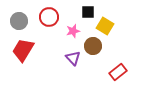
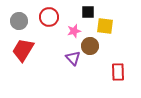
yellow square: rotated 24 degrees counterclockwise
pink star: moved 1 px right
brown circle: moved 3 px left
red rectangle: rotated 54 degrees counterclockwise
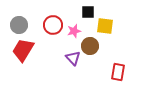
red circle: moved 4 px right, 8 px down
gray circle: moved 4 px down
red rectangle: rotated 12 degrees clockwise
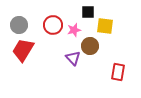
pink star: moved 1 px up
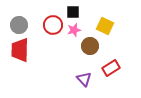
black square: moved 15 px left
yellow square: rotated 18 degrees clockwise
red trapezoid: moved 3 px left; rotated 30 degrees counterclockwise
purple triangle: moved 11 px right, 21 px down
red rectangle: moved 7 px left, 4 px up; rotated 48 degrees clockwise
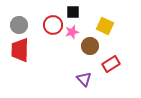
pink star: moved 2 px left, 2 px down
red rectangle: moved 4 px up
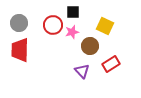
gray circle: moved 2 px up
purple triangle: moved 2 px left, 8 px up
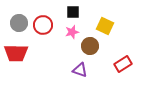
red circle: moved 10 px left
red trapezoid: moved 4 px left, 3 px down; rotated 90 degrees counterclockwise
red rectangle: moved 12 px right
purple triangle: moved 2 px left, 1 px up; rotated 28 degrees counterclockwise
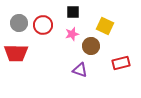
pink star: moved 2 px down
brown circle: moved 1 px right
red rectangle: moved 2 px left, 1 px up; rotated 18 degrees clockwise
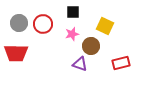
red circle: moved 1 px up
purple triangle: moved 6 px up
